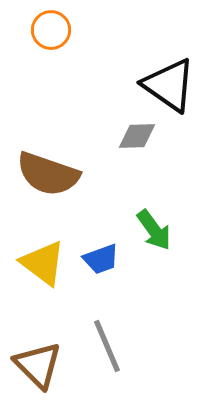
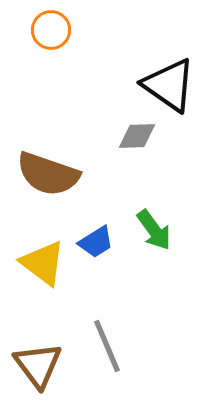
blue trapezoid: moved 5 px left, 17 px up; rotated 12 degrees counterclockwise
brown triangle: rotated 8 degrees clockwise
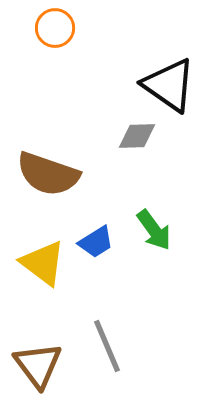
orange circle: moved 4 px right, 2 px up
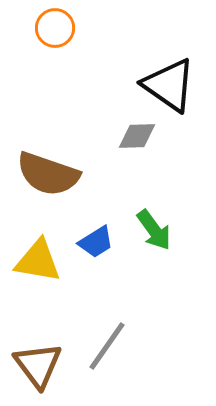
yellow triangle: moved 5 px left, 2 px up; rotated 27 degrees counterclockwise
gray line: rotated 58 degrees clockwise
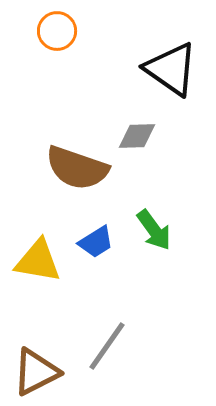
orange circle: moved 2 px right, 3 px down
black triangle: moved 2 px right, 16 px up
brown semicircle: moved 29 px right, 6 px up
brown triangle: moved 2 px left, 7 px down; rotated 40 degrees clockwise
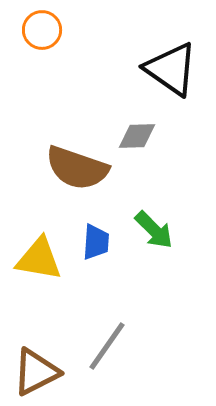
orange circle: moved 15 px left, 1 px up
green arrow: rotated 9 degrees counterclockwise
blue trapezoid: rotated 54 degrees counterclockwise
yellow triangle: moved 1 px right, 2 px up
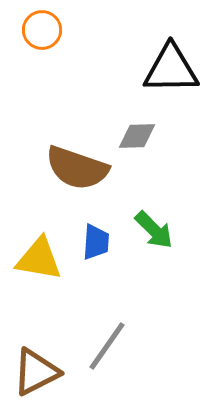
black triangle: rotated 36 degrees counterclockwise
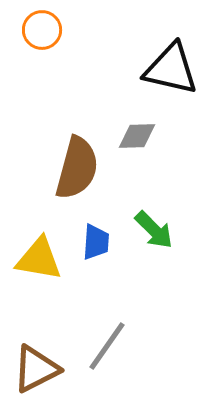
black triangle: rotated 14 degrees clockwise
brown semicircle: rotated 94 degrees counterclockwise
brown triangle: moved 3 px up
